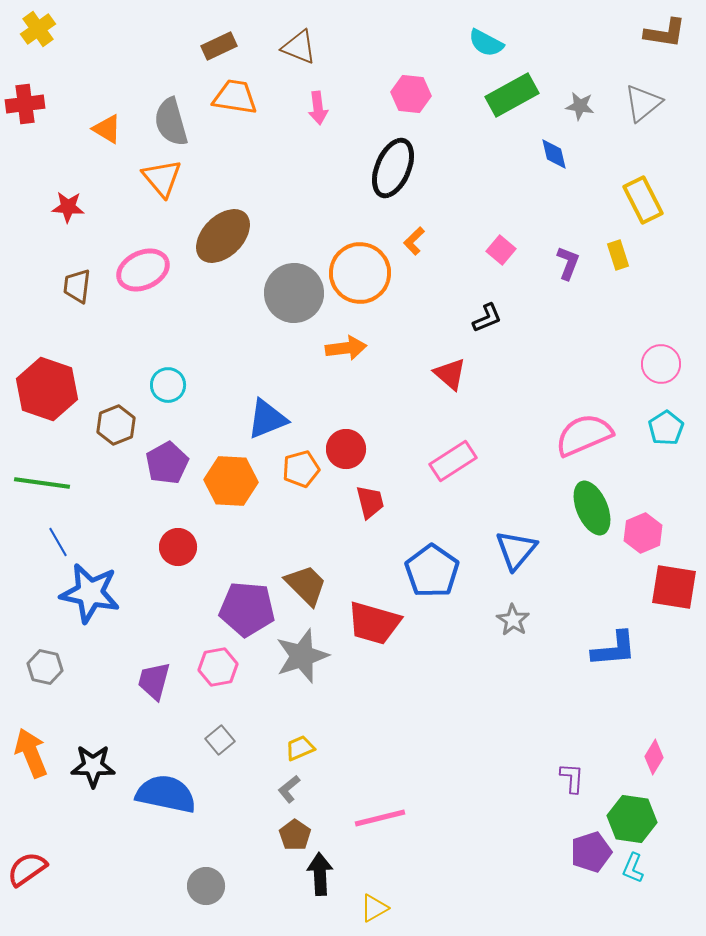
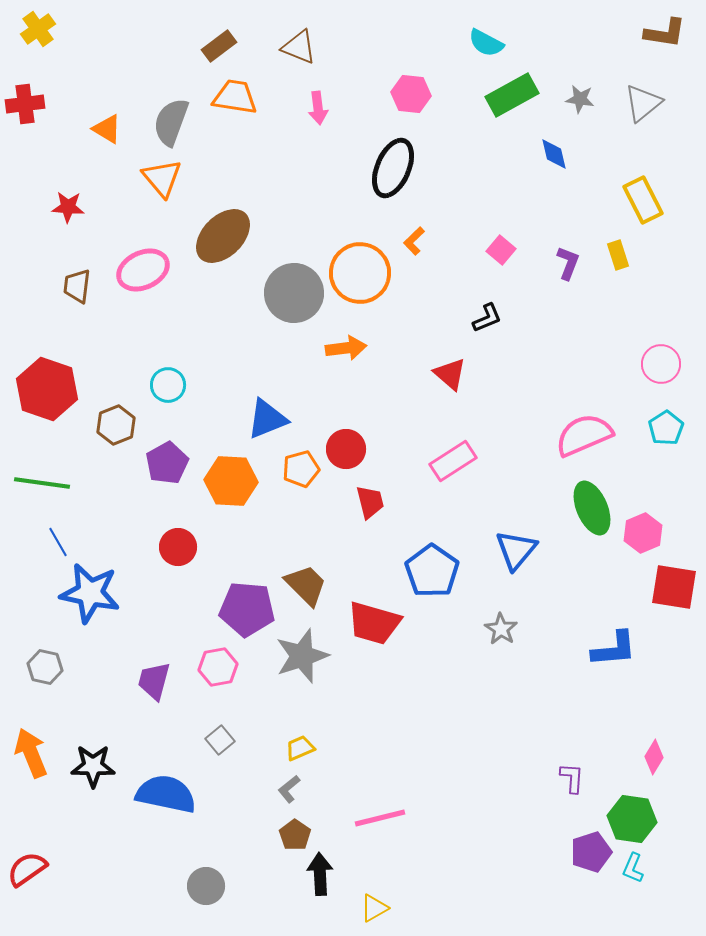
brown rectangle at (219, 46): rotated 12 degrees counterclockwise
gray star at (580, 106): moved 7 px up
gray semicircle at (171, 122): rotated 36 degrees clockwise
gray star at (513, 620): moved 12 px left, 9 px down
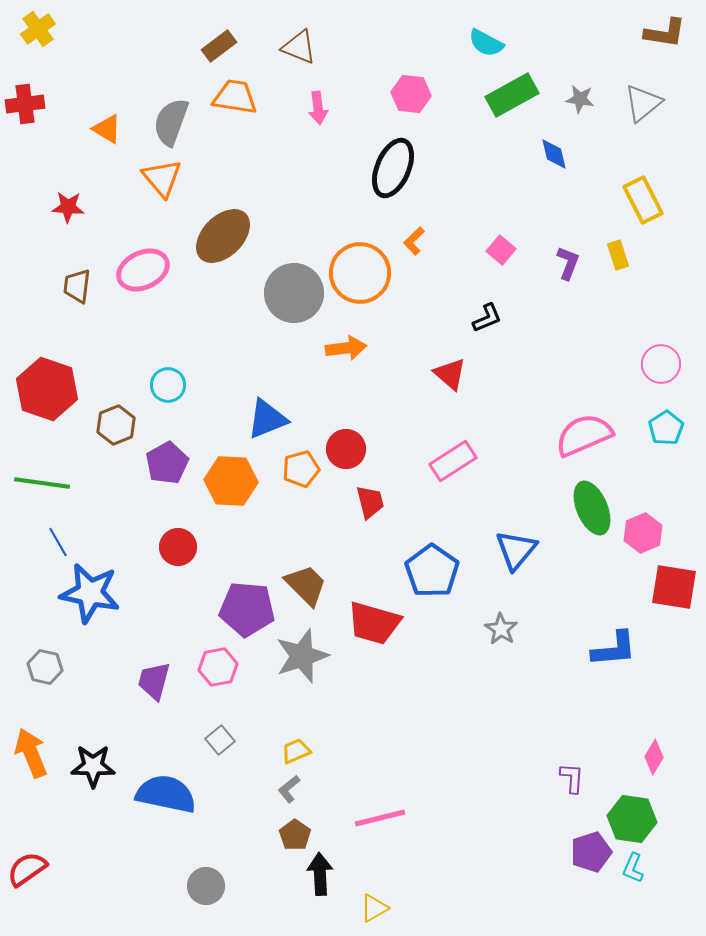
yellow trapezoid at (300, 748): moved 4 px left, 3 px down
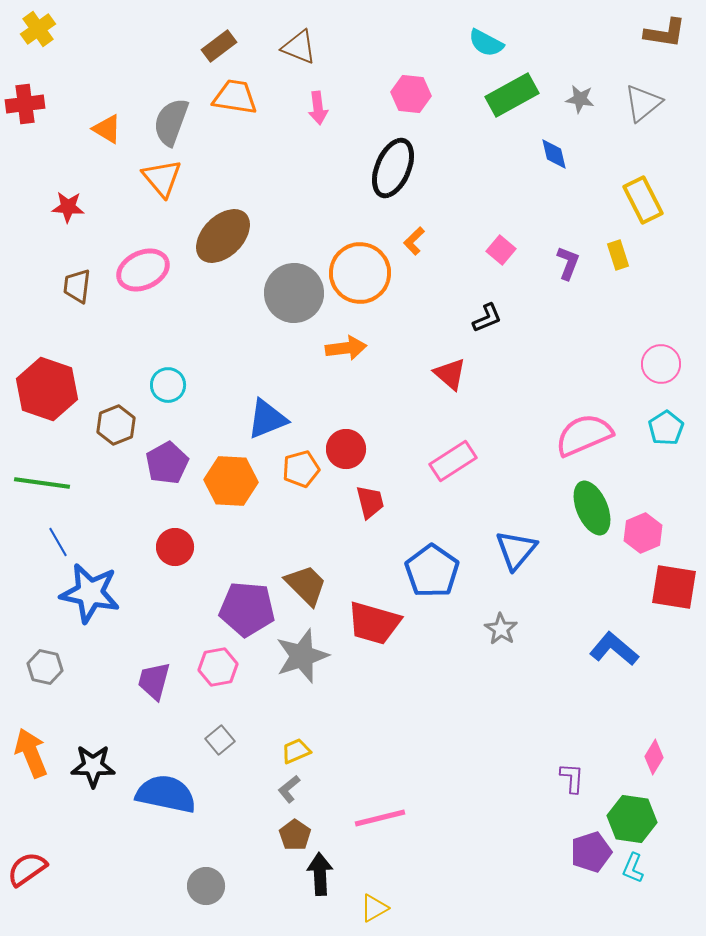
red circle at (178, 547): moved 3 px left
blue L-shape at (614, 649): rotated 135 degrees counterclockwise
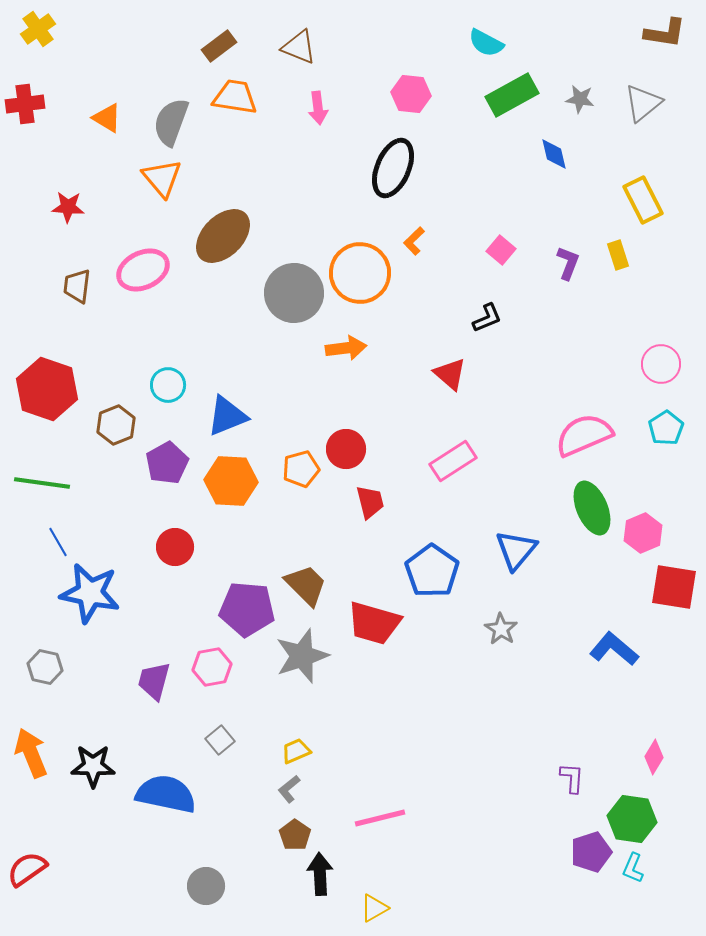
orange triangle at (107, 129): moved 11 px up
blue triangle at (267, 419): moved 40 px left, 3 px up
pink hexagon at (218, 667): moved 6 px left
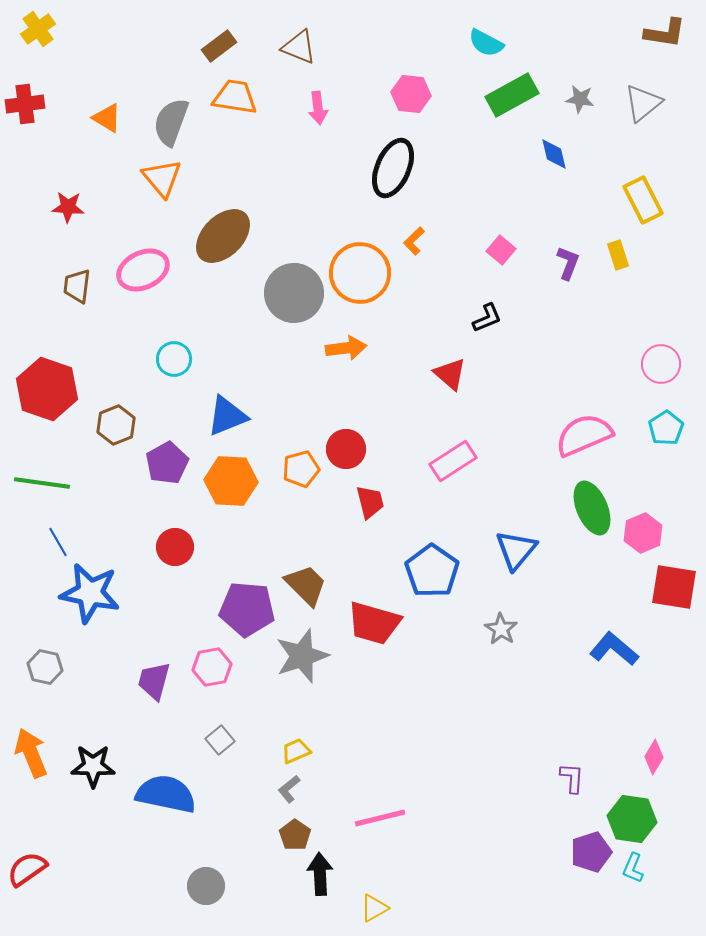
cyan circle at (168, 385): moved 6 px right, 26 px up
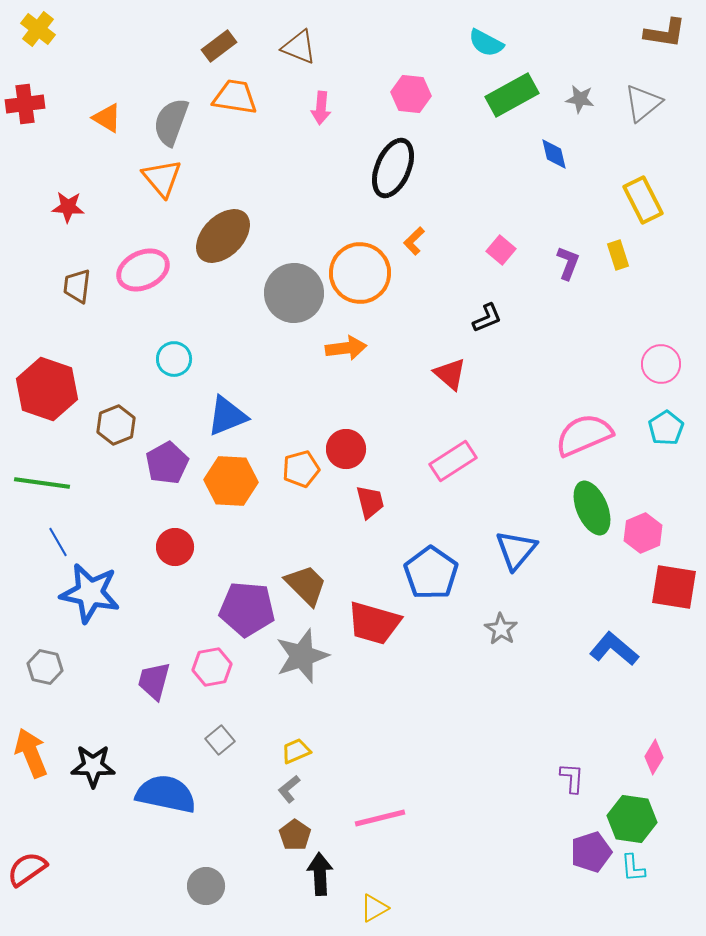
yellow cross at (38, 29): rotated 16 degrees counterclockwise
pink arrow at (318, 108): moved 3 px right; rotated 12 degrees clockwise
blue pentagon at (432, 571): moved 1 px left, 2 px down
cyan L-shape at (633, 868): rotated 28 degrees counterclockwise
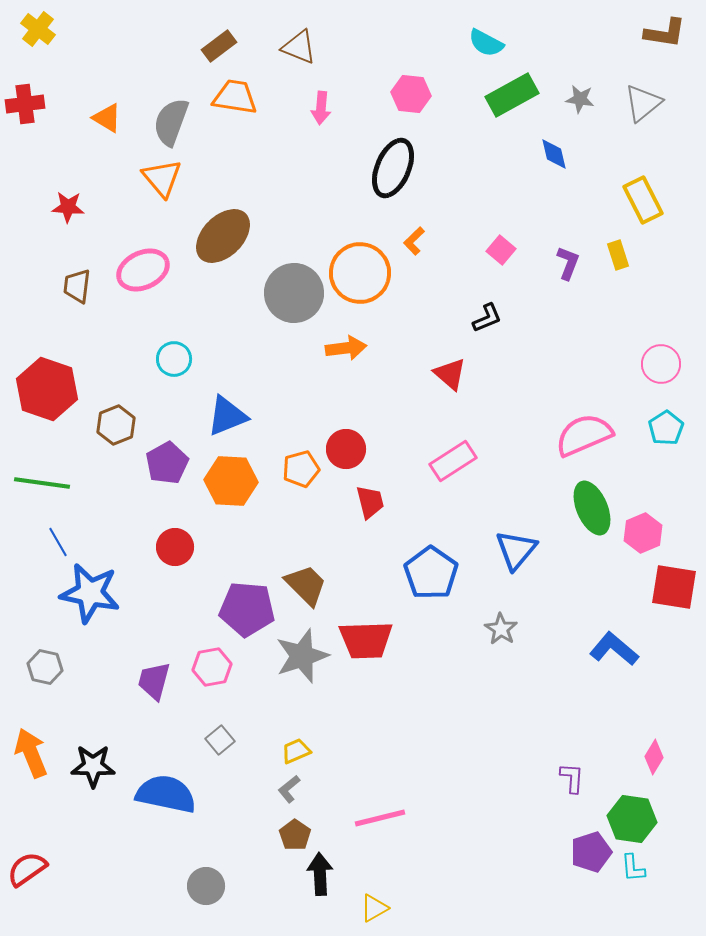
red trapezoid at (374, 623): moved 8 px left, 17 px down; rotated 18 degrees counterclockwise
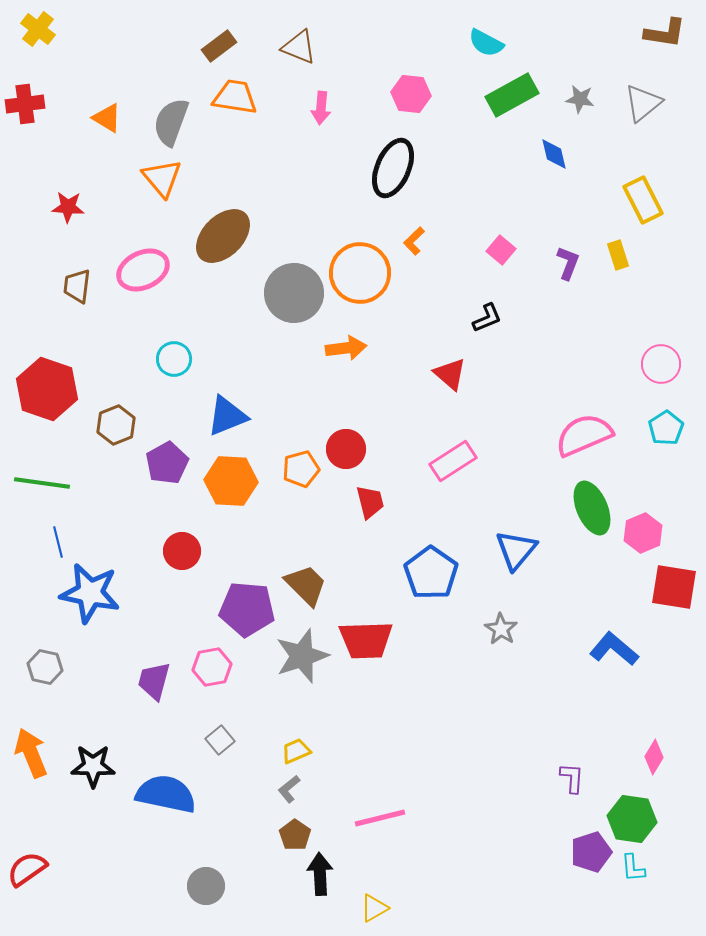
blue line at (58, 542): rotated 16 degrees clockwise
red circle at (175, 547): moved 7 px right, 4 px down
